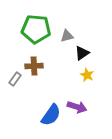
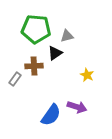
black triangle: moved 27 px left
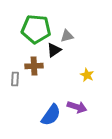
black triangle: moved 1 px left, 3 px up
gray rectangle: rotated 32 degrees counterclockwise
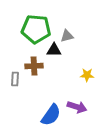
black triangle: rotated 35 degrees clockwise
yellow star: rotated 24 degrees counterclockwise
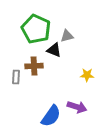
green pentagon: rotated 20 degrees clockwise
black triangle: rotated 21 degrees clockwise
gray rectangle: moved 1 px right, 2 px up
blue semicircle: moved 1 px down
